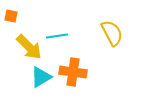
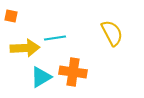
cyan line: moved 2 px left, 2 px down
yellow arrow: moved 4 px left, 1 px down; rotated 48 degrees counterclockwise
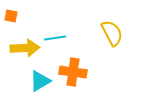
cyan triangle: moved 1 px left, 4 px down
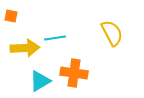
orange cross: moved 1 px right, 1 px down
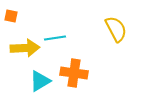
yellow semicircle: moved 4 px right, 4 px up
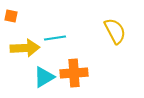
yellow semicircle: moved 1 px left, 2 px down
orange cross: rotated 12 degrees counterclockwise
cyan triangle: moved 4 px right, 4 px up
